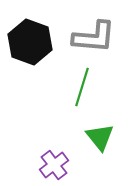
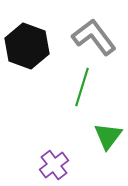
gray L-shape: rotated 132 degrees counterclockwise
black hexagon: moved 3 px left, 4 px down
green triangle: moved 8 px right, 1 px up; rotated 16 degrees clockwise
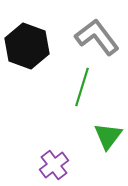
gray L-shape: moved 3 px right
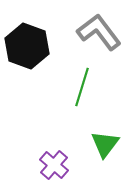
gray L-shape: moved 2 px right, 5 px up
green triangle: moved 3 px left, 8 px down
purple cross: rotated 12 degrees counterclockwise
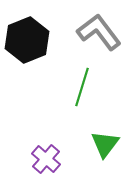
black hexagon: moved 6 px up; rotated 18 degrees clockwise
purple cross: moved 8 px left, 6 px up
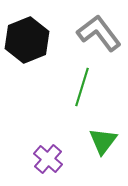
gray L-shape: moved 1 px down
green triangle: moved 2 px left, 3 px up
purple cross: moved 2 px right
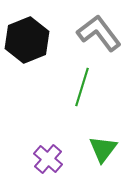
green triangle: moved 8 px down
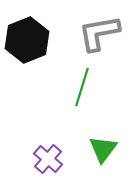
gray L-shape: rotated 63 degrees counterclockwise
